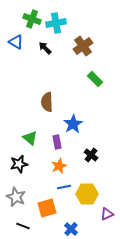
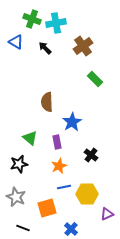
blue star: moved 1 px left, 2 px up
black line: moved 2 px down
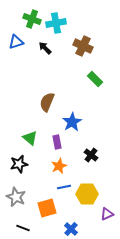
blue triangle: rotated 49 degrees counterclockwise
brown cross: rotated 30 degrees counterclockwise
brown semicircle: rotated 24 degrees clockwise
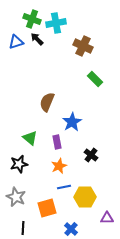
black arrow: moved 8 px left, 9 px up
yellow hexagon: moved 2 px left, 3 px down
purple triangle: moved 4 px down; rotated 24 degrees clockwise
black line: rotated 72 degrees clockwise
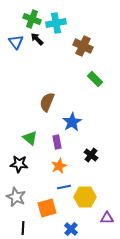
blue triangle: rotated 49 degrees counterclockwise
black star: rotated 18 degrees clockwise
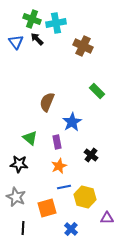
green rectangle: moved 2 px right, 12 px down
yellow hexagon: rotated 15 degrees clockwise
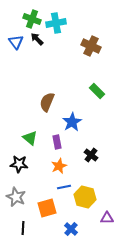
brown cross: moved 8 px right
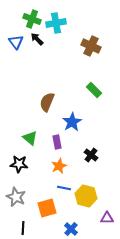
green rectangle: moved 3 px left, 1 px up
blue line: moved 1 px down; rotated 24 degrees clockwise
yellow hexagon: moved 1 px right, 1 px up
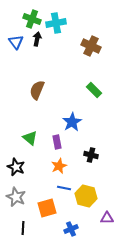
black arrow: rotated 56 degrees clockwise
brown semicircle: moved 10 px left, 12 px up
black cross: rotated 24 degrees counterclockwise
black star: moved 3 px left, 3 px down; rotated 18 degrees clockwise
blue cross: rotated 24 degrees clockwise
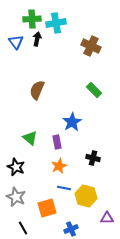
green cross: rotated 24 degrees counterclockwise
black cross: moved 2 px right, 3 px down
black line: rotated 32 degrees counterclockwise
